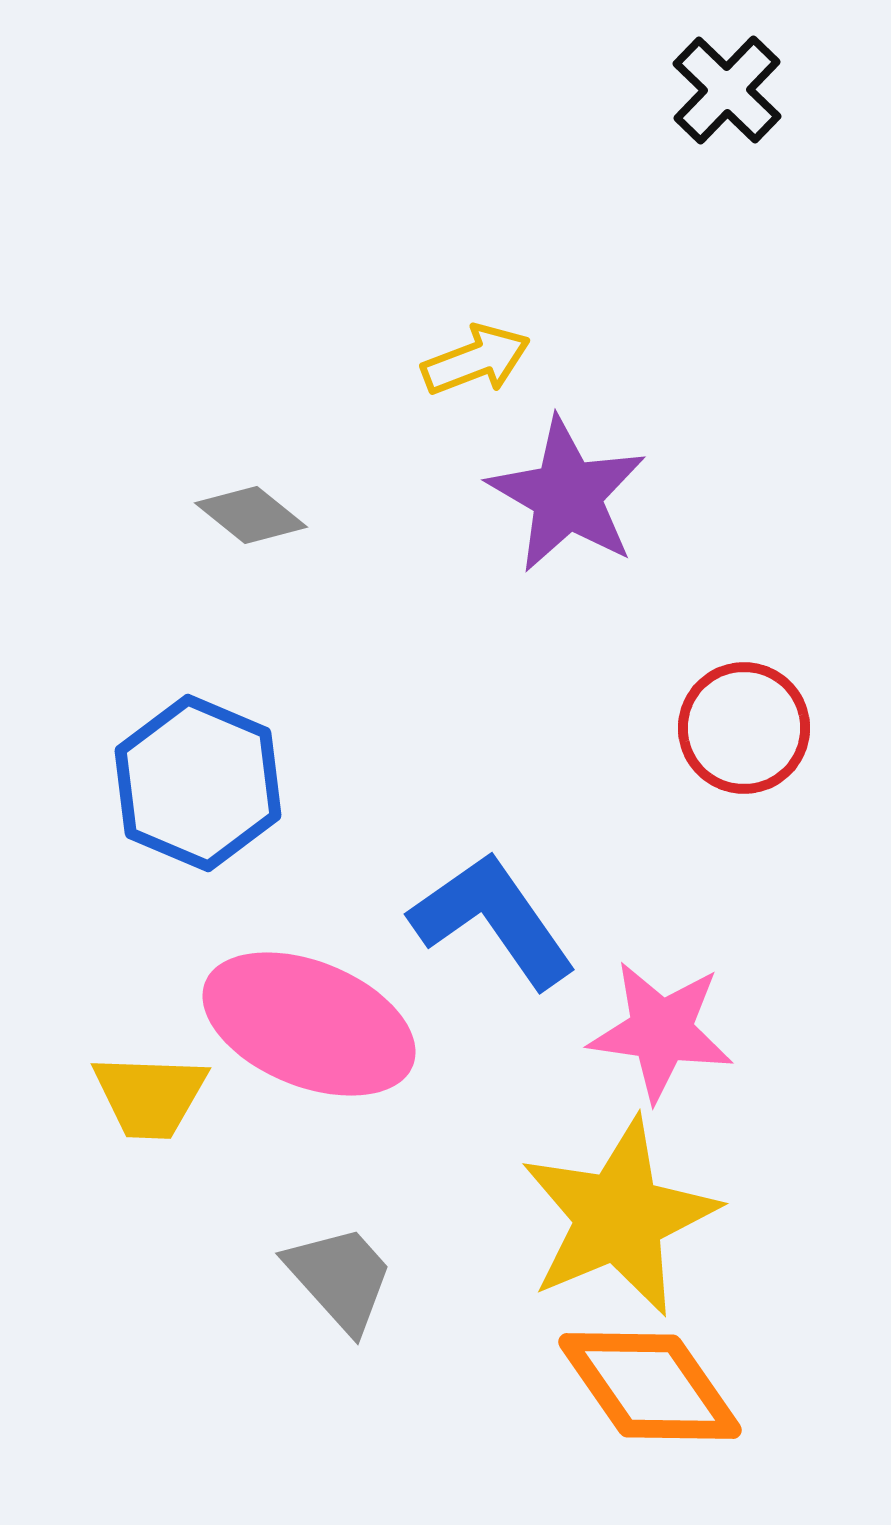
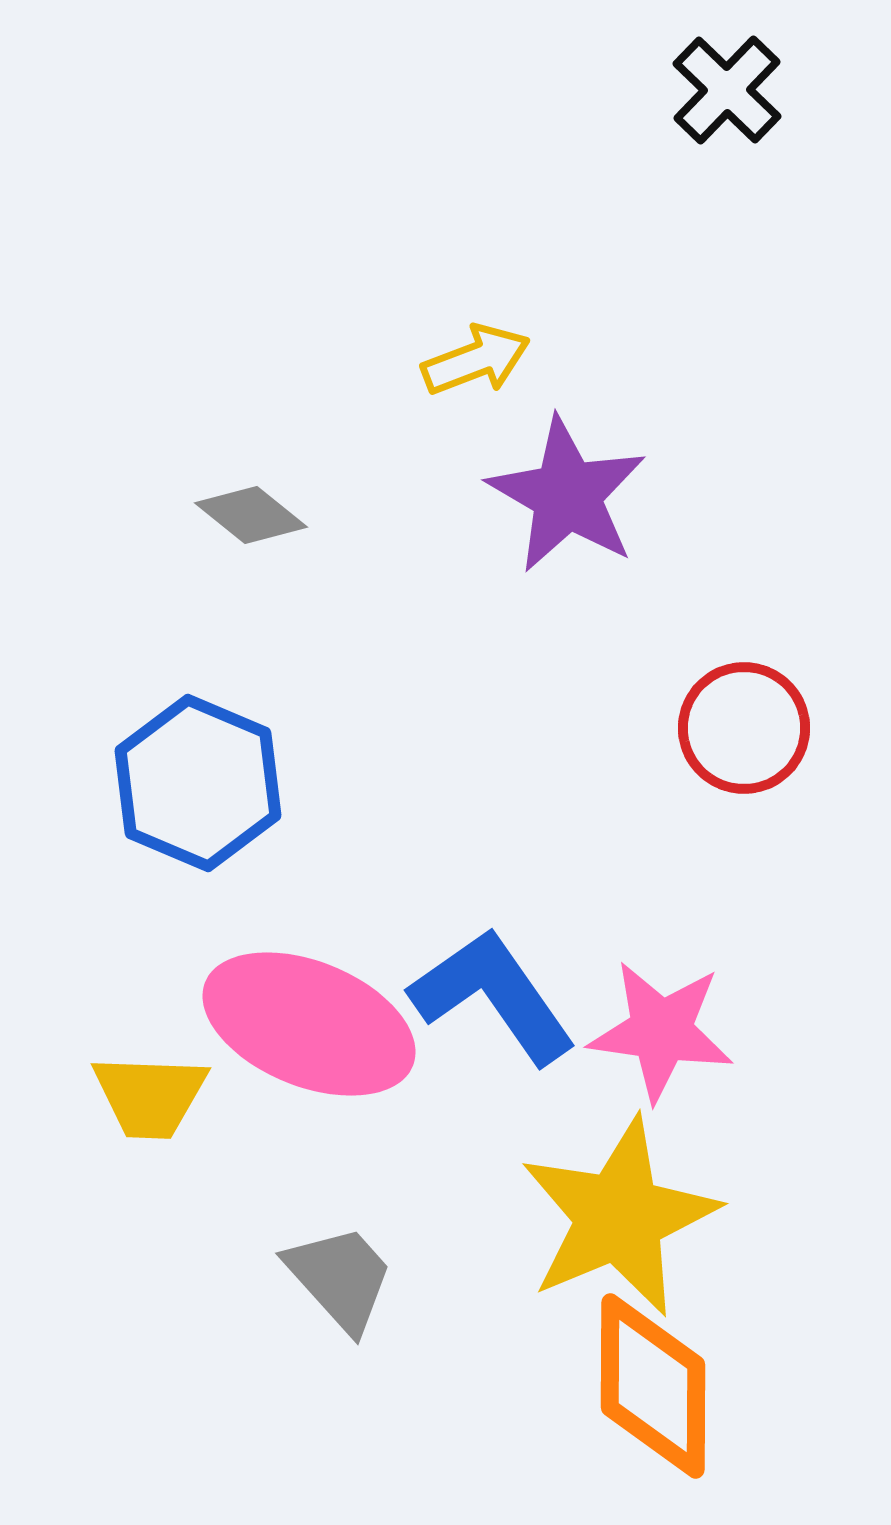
blue L-shape: moved 76 px down
orange diamond: moved 3 px right; rotated 35 degrees clockwise
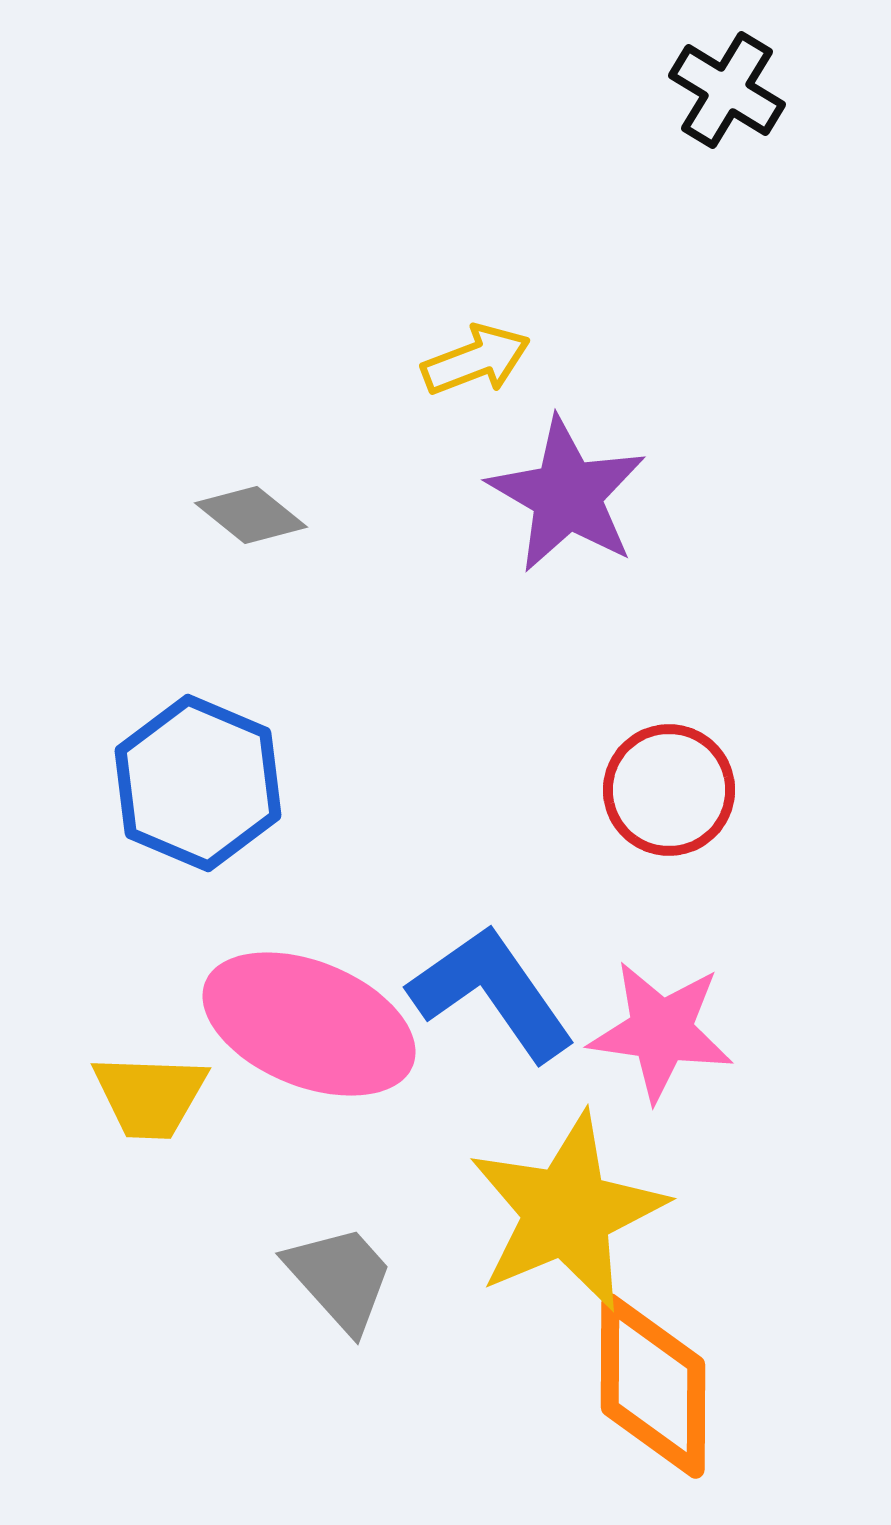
black cross: rotated 13 degrees counterclockwise
red circle: moved 75 px left, 62 px down
blue L-shape: moved 1 px left, 3 px up
yellow star: moved 52 px left, 5 px up
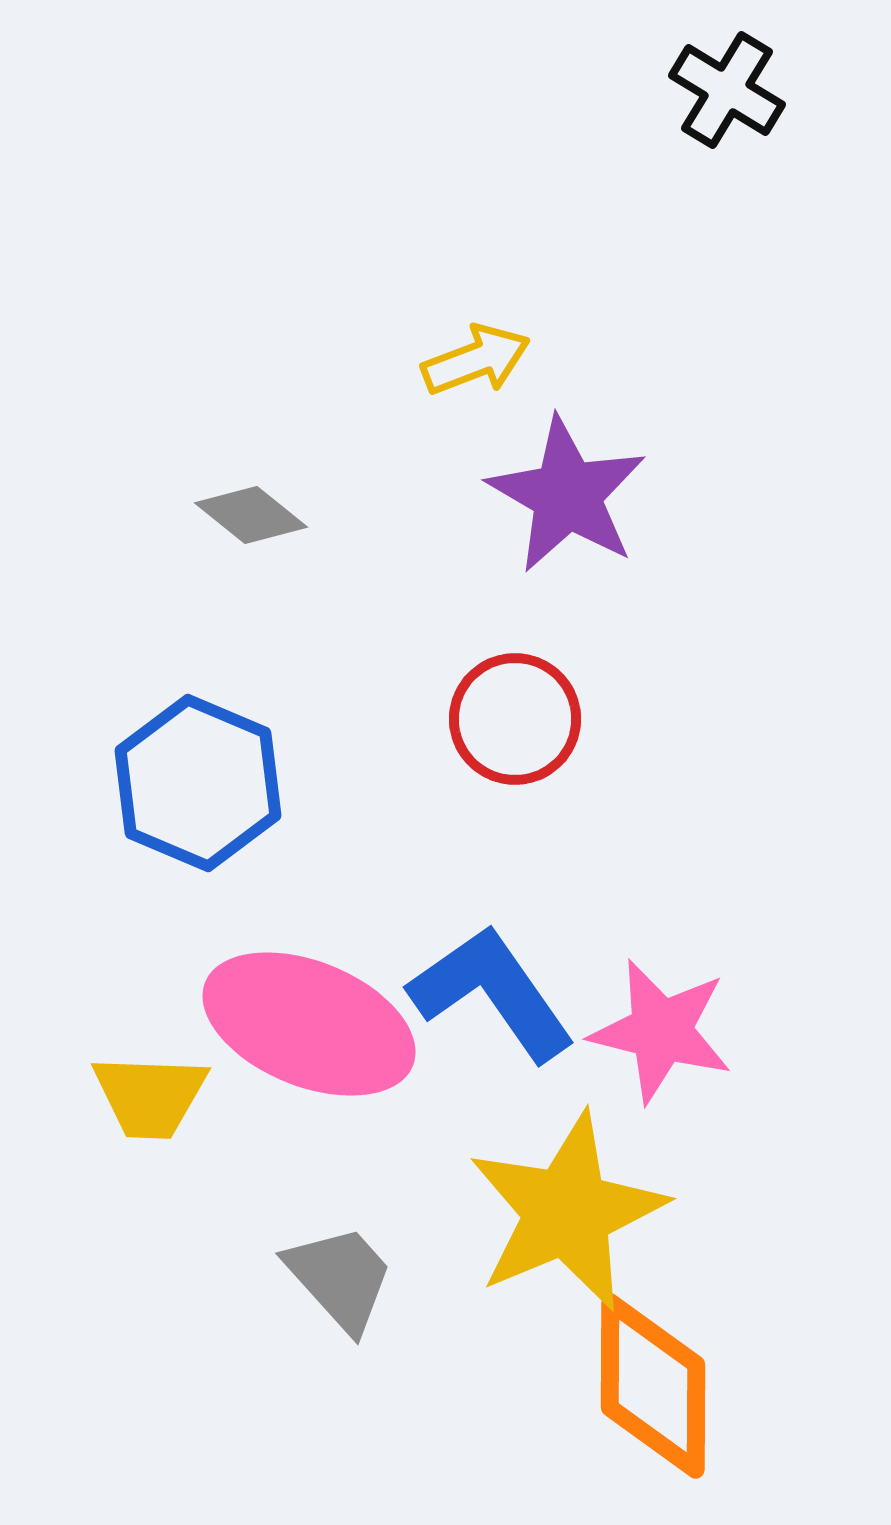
red circle: moved 154 px left, 71 px up
pink star: rotated 6 degrees clockwise
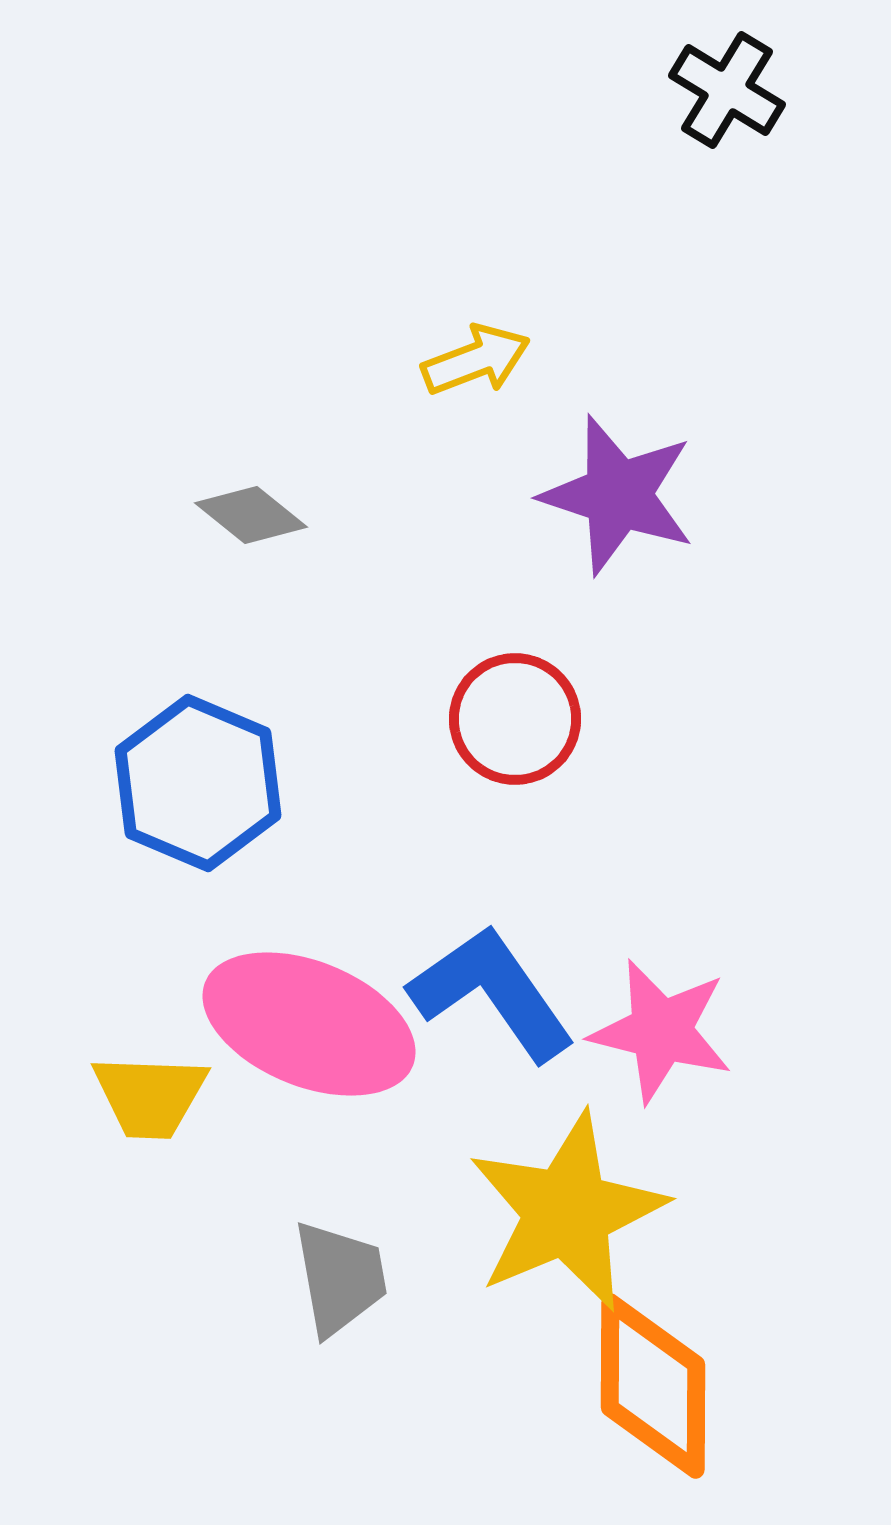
purple star: moved 51 px right; rotated 12 degrees counterclockwise
gray trapezoid: rotated 32 degrees clockwise
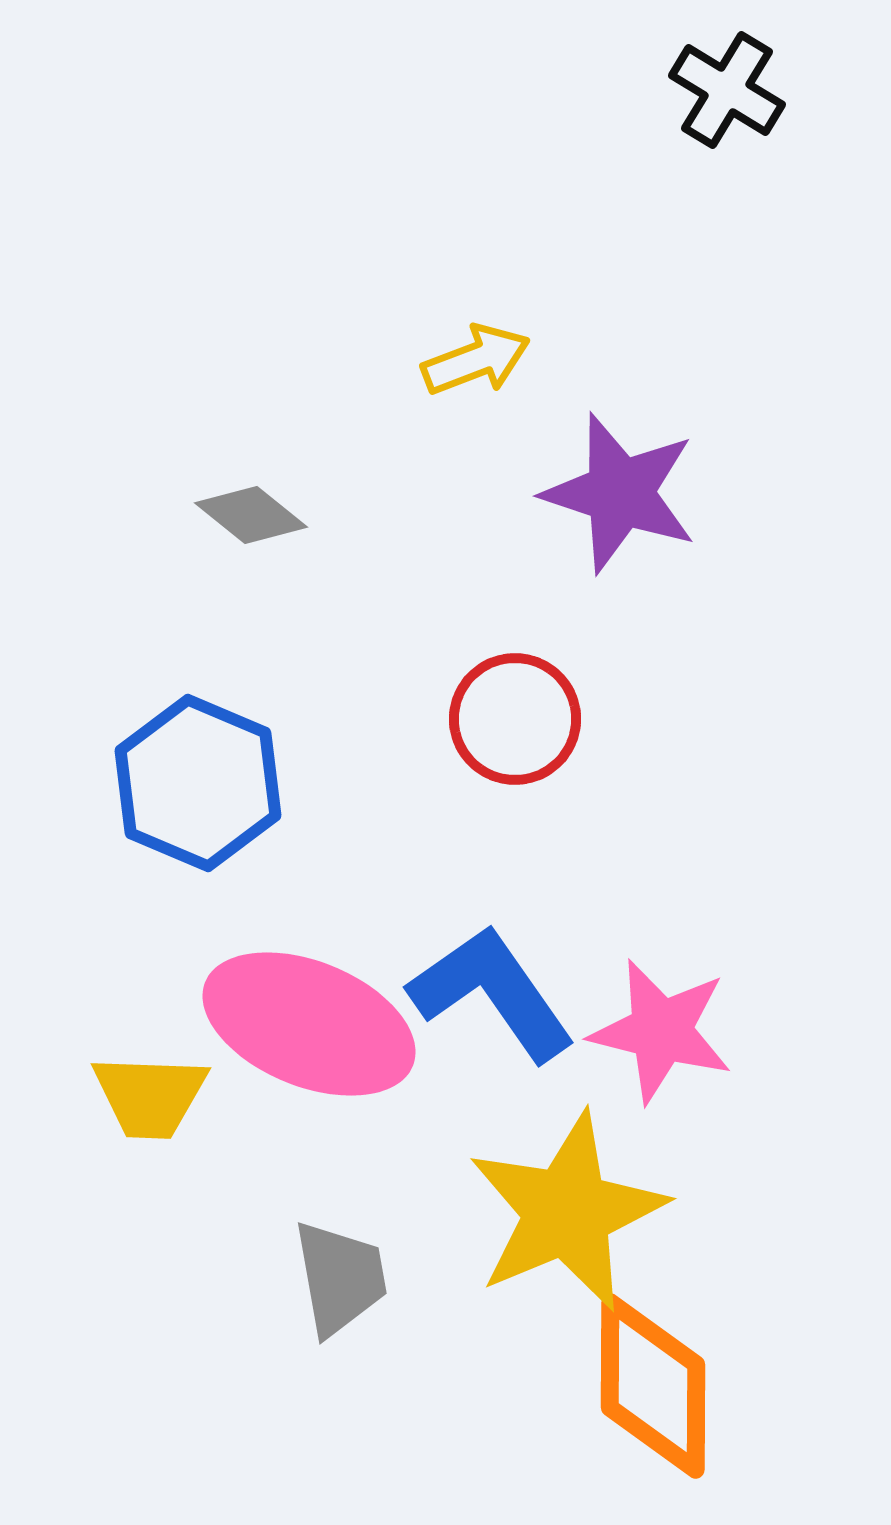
purple star: moved 2 px right, 2 px up
